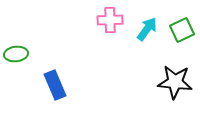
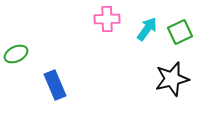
pink cross: moved 3 px left, 1 px up
green square: moved 2 px left, 2 px down
green ellipse: rotated 20 degrees counterclockwise
black star: moved 3 px left, 3 px up; rotated 20 degrees counterclockwise
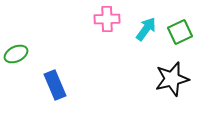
cyan arrow: moved 1 px left
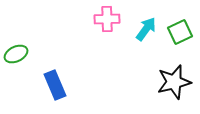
black star: moved 2 px right, 3 px down
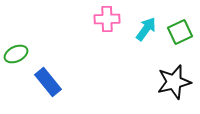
blue rectangle: moved 7 px left, 3 px up; rotated 16 degrees counterclockwise
